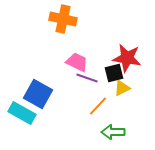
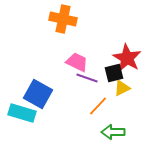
red star: rotated 20 degrees clockwise
cyan rectangle: rotated 12 degrees counterclockwise
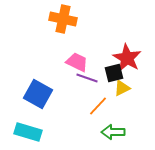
cyan rectangle: moved 6 px right, 19 px down
